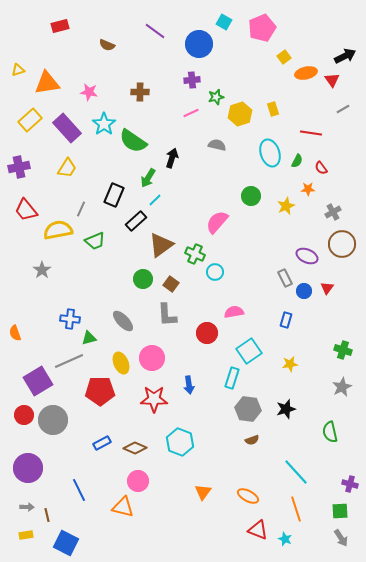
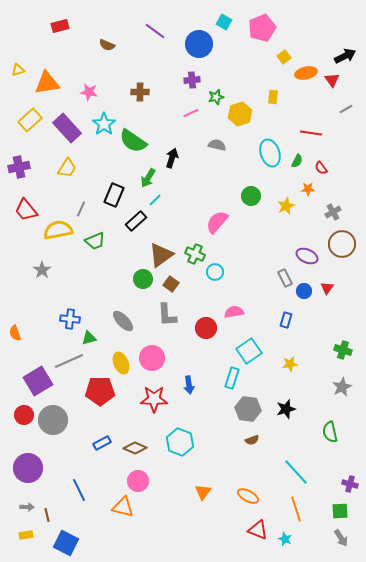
yellow rectangle at (273, 109): moved 12 px up; rotated 24 degrees clockwise
gray line at (343, 109): moved 3 px right
brown triangle at (161, 245): moved 10 px down
red circle at (207, 333): moved 1 px left, 5 px up
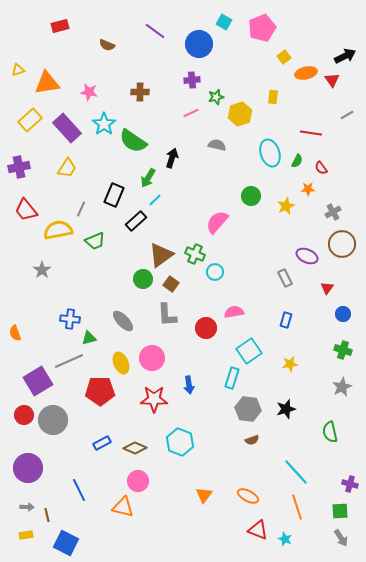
gray line at (346, 109): moved 1 px right, 6 px down
blue circle at (304, 291): moved 39 px right, 23 px down
orange triangle at (203, 492): moved 1 px right, 3 px down
orange line at (296, 509): moved 1 px right, 2 px up
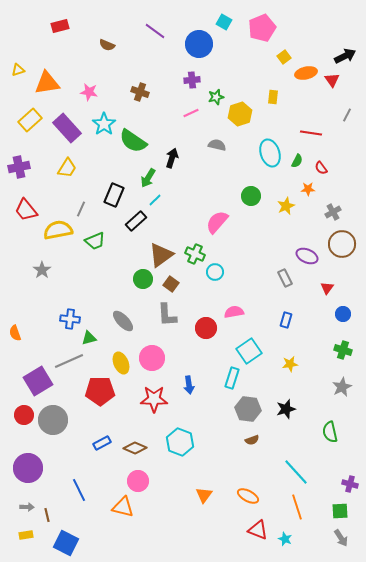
brown cross at (140, 92): rotated 18 degrees clockwise
gray line at (347, 115): rotated 32 degrees counterclockwise
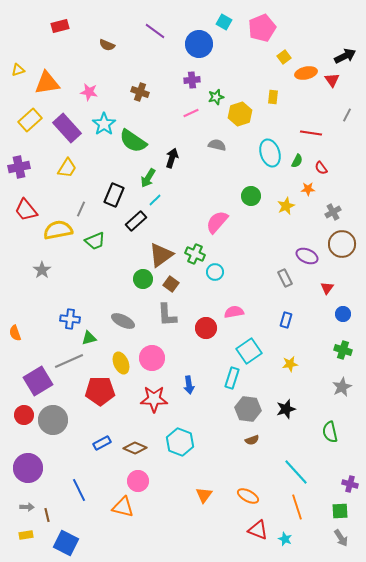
gray ellipse at (123, 321): rotated 20 degrees counterclockwise
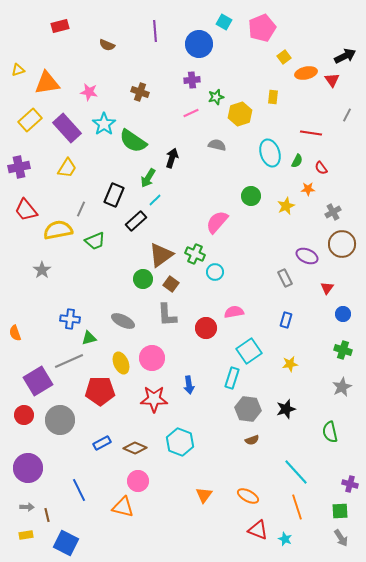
purple line at (155, 31): rotated 50 degrees clockwise
gray circle at (53, 420): moved 7 px right
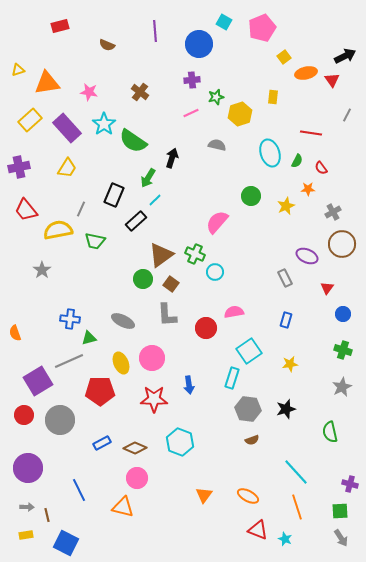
brown cross at (140, 92): rotated 18 degrees clockwise
green trapezoid at (95, 241): rotated 35 degrees clockwise
pink circle at (138, 481): moved 1 px left, 3 px up
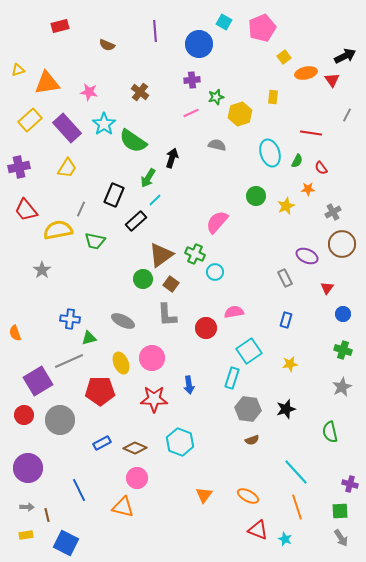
green circle at (251, 196): moved 5 px right
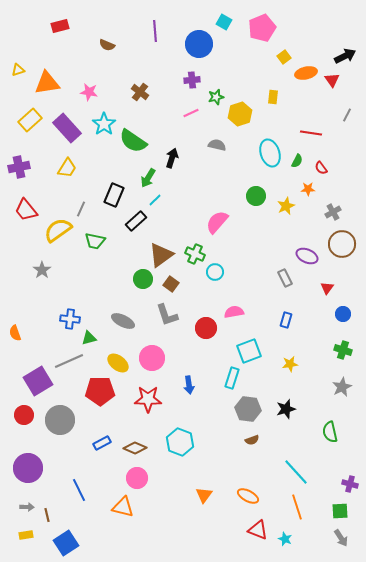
yellow semicircle at (58, 230): rotated 24 degrees counterclockwise
gray L-shape at (167, 315): rotated 15 degrees counterclockwise
cyan square at (249, 351): rotated 15 degrees clockwise
yellow ellipse at (121, 363): moved 3 px left; rotated 30 degrees counterclockwise
red star at (154, 399): moved 6 px left
blue square at (66, 543): rotated 30 degrees clockwise
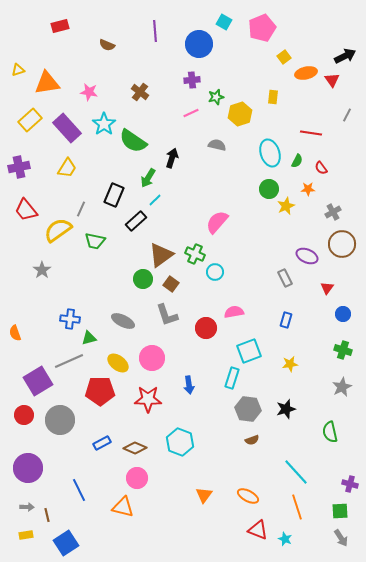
green circle at (256, 196): moved 13 px right, 7 px up
